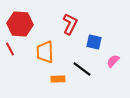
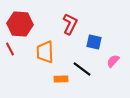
orange rectangle: moved 3 px right
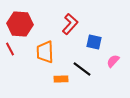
red L-shape: rotated 15 degrees clockwise
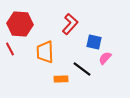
pink semicircle: moved 8 px left, 3 px up
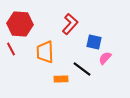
red line: moved 1 px right
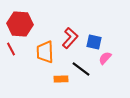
red L-shape: moved 14 px down
black line: moved 1 px left
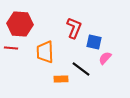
red L-shape: moved 4 px right, 10 px up; rotated 20 degrees counterclockwise
red line: moved 1 px up; rotated 56 degrees counterclockwise
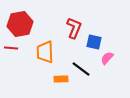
red hexagon: rotated 15 degrees counterclockwise
pink semicircle: moved 2 px right
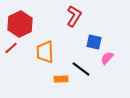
red hexagon: rotated 15 degrees counterclockwise
red L-shape: moved 12 px up; rotated 10 degrees clockwise
red line: rotated 48 degrees counterclockwise
